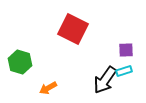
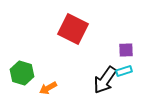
green hexagon: moved 2 px right, 11 px down
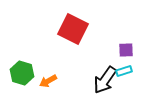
orange arrow: moved 7 px up
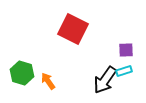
orange arrow: rotated 84 degrees clockwise
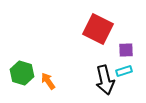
red square: moved 25 px right
black arrow: rotated 48 degrees counterclockwise
